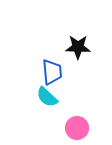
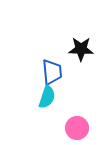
black star: moved 3 px right, 2 px down
cyan semicircle: rotated 115 degrees counterclockwise
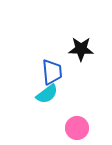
cyan semicircle: moved 3 px up; rotated 35 degrees clockwise
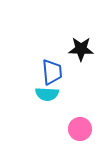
cyan semicircle: rotated 40 degrees clockwise
pink circle: moved 3 px right, 1 px down
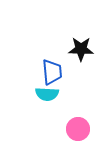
pink circle: moved 2 px left
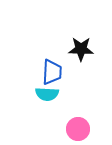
blue trapezoid: rotated 8 degrees clockwise
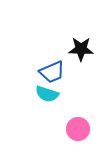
blue trapezoid: rotated 64 degrees clockwise
cyan semicircle: rotated 15 degrees clockwise
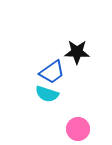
black star: moved 4 px left, 3 px down
blue trapezoid: rotated 12 degrees counterclockwise
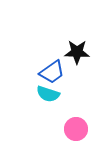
cyan semicircle: moved 1 px right
pink circle: moved 2 px left
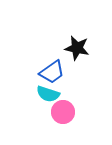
black star: moved 4 px up; rotated 10 degrees clockwise
pink circle: moved 13 px left, 17 px up
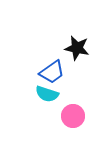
cyan semicircle: moved 1 px left
pink circle: moved 10 px right, 4 px down
